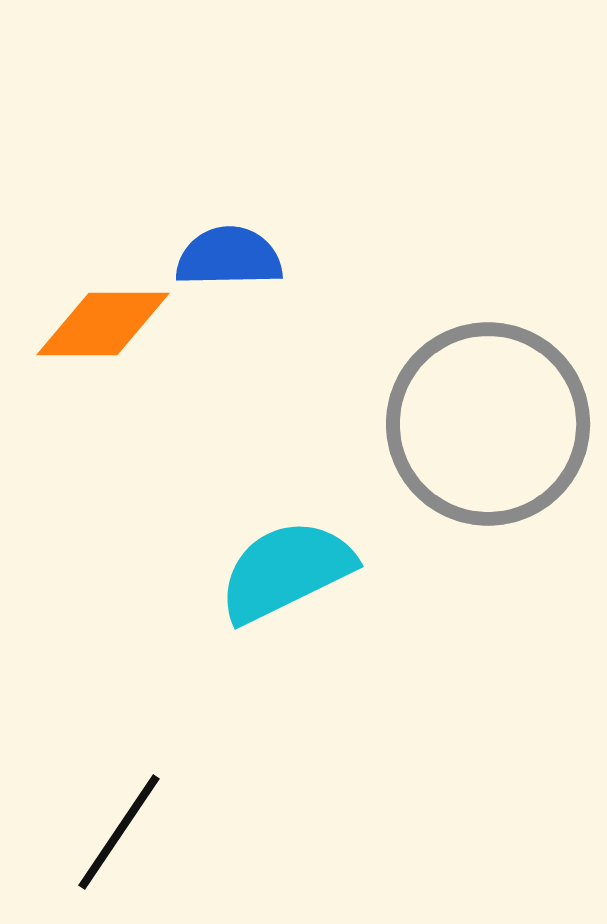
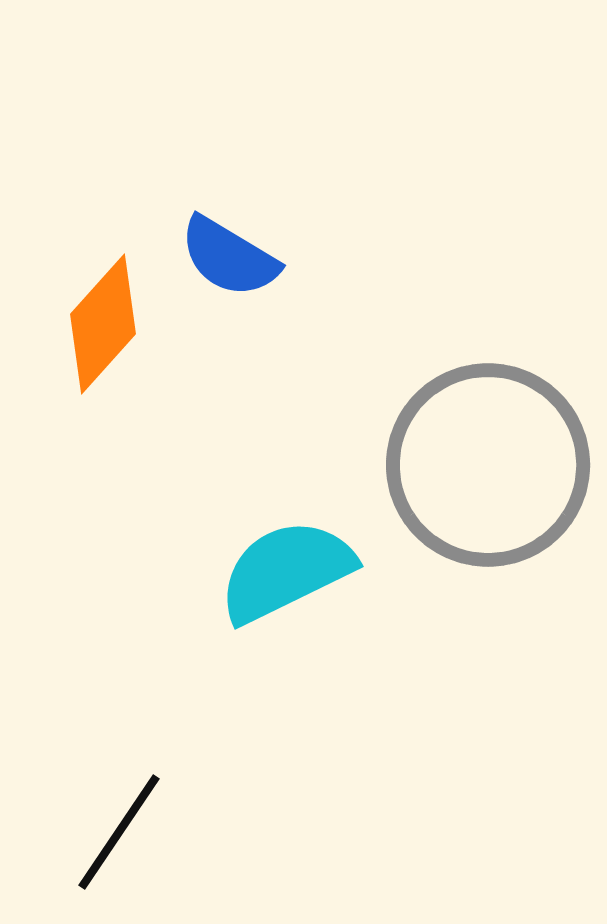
blue semicircle: rotated 148 degrees counterclockwise
orange diamond: rotated 48 degrees counterclockwise
gray circle: moved 41 px down
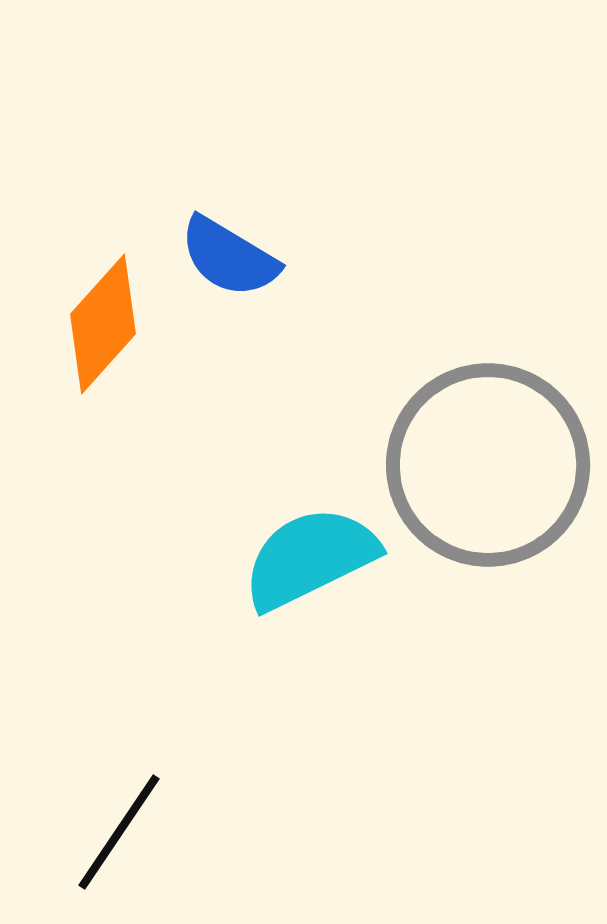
cyan semicircle: moved 24 px right, 13 px up
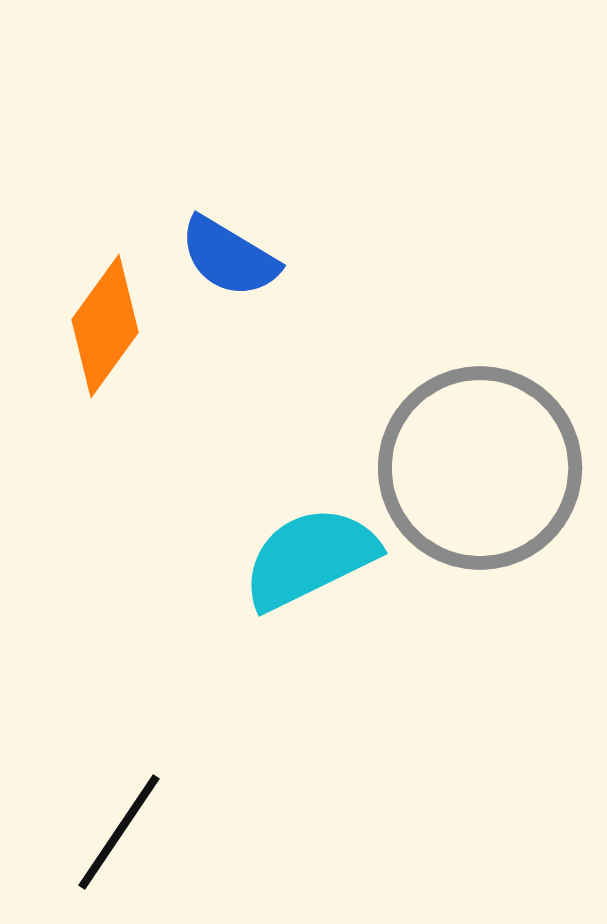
orange diamond: moved 2 px right, 2 px down; rotated 6 degrees counterclockwise
gray circle: moved 8 px left, 3 px down
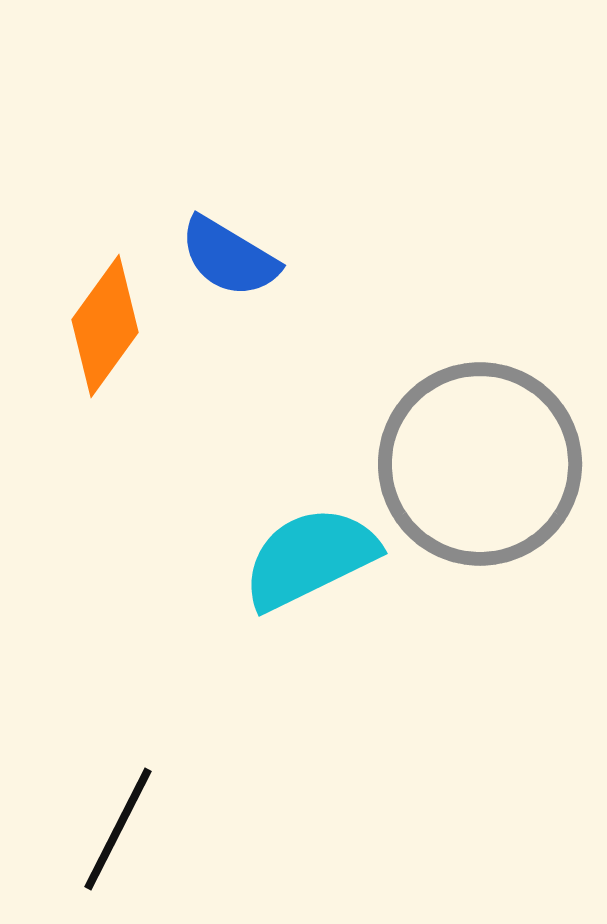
gray circle: moved 4 px up
black line: moved 1 px left, 3 px up; rotated 7 degrees counterclockwise
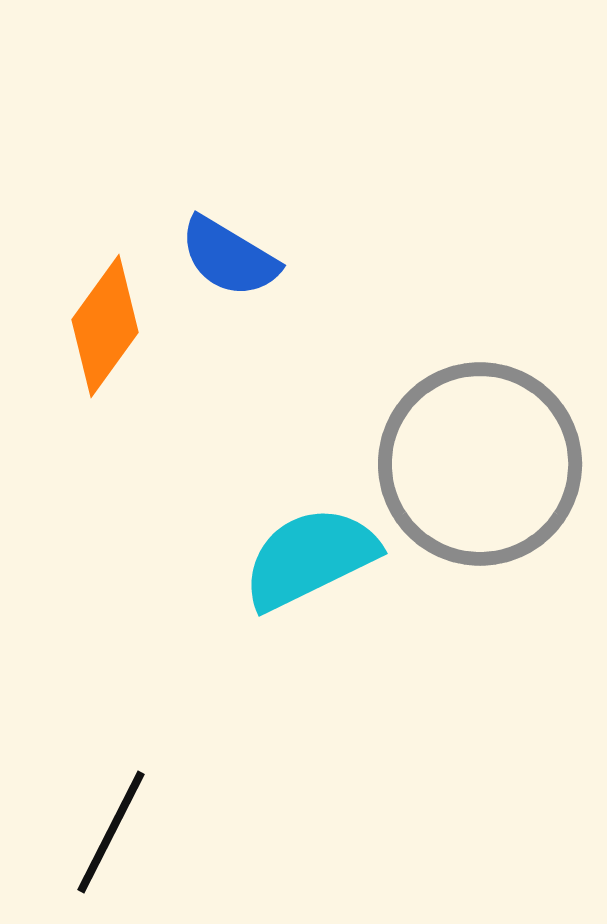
black line: moved 7 px left, 3 px down
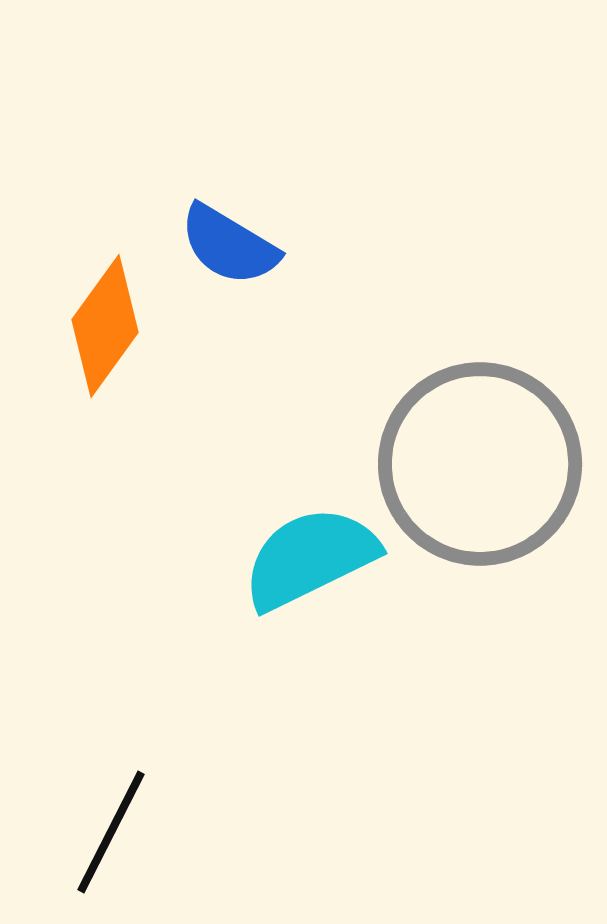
blue semicircle: moved 12 px up
